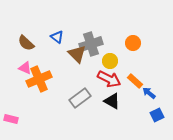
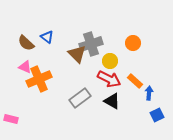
blue triangle: moved 10 px left
pink triangle: moved 1 px up
blue arrow: rotated 56 degrees clockwise
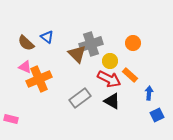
orange rectangle: moved 5 px left, 6 px up
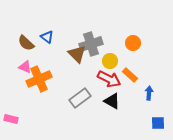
blue square: moved 1 px right, 8 px down; rotated 24 degrees clockwise
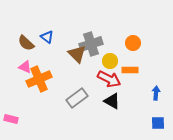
orange rectangle: moved 5 px up; rotated 42 degrees counterclockwise
blue arrow: moved 7 px right
gray rectangle: moved 3 px left
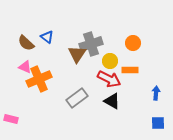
brown triangle: rotated 18 degrees clockwise
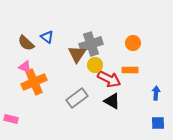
yellow circle: moved 15 px left, 4 px down
orange cross: moved 5 px left, 3 px down
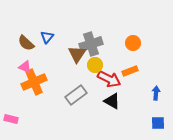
blue triangle: rotated 32 degrees clockwise
orange rectangle: moved 1 px down; rotated 21 degrees counterclockwise
gray rectangle: moved 1 px left, 3 px up
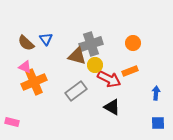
blue triangle: moved 1 px left, 2 px down; rotated 16 degrees counterclockwise
brown triangle: moved 2 px down; rotated 48 degrees counterclockwise
gray rectangle: moved 4 px up
black triangle: moved 6 px down
pink rectangle: moved 1 px right, 3 px down
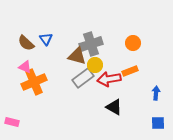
red arrow: rotated 145 degrees clockwise
gray rectangle: moved 7 px right, 13 px up
black triangle: moved 2 px right
